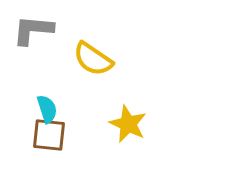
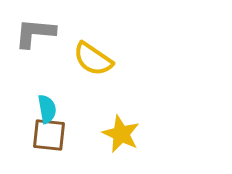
gray L-shape: moved 2 px right, 3 px down
cyan semicircle: rotated 8 degrees clockwise
yellow star: moved 7 px left, 10 px down
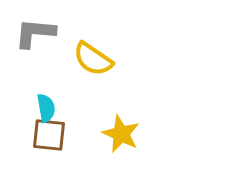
cyan semicircle: moved 1 px left, 1 px up
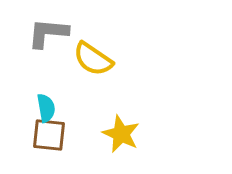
gray L-shape: moved 13 px right
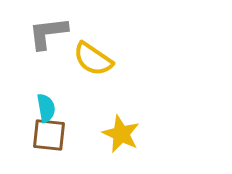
gray L-shape: rotated 12 degrees counterclockwise
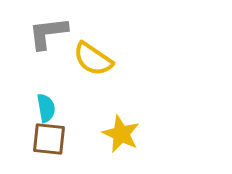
brown square: moved 4 px down
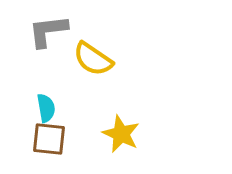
gray L-shape: moved 2 px up
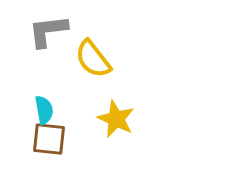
yellow semicircle: rotated 18 degrees clockwise
cyan semicircle: moved 2 px left, 2 px down
yellow star: moved 5 px left, 15 px up
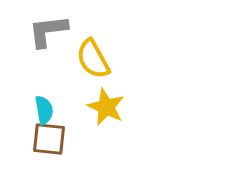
yellow semicircle: rotated 9 degrees clockwise
yellow star: moved 10 px left, 12 px up
